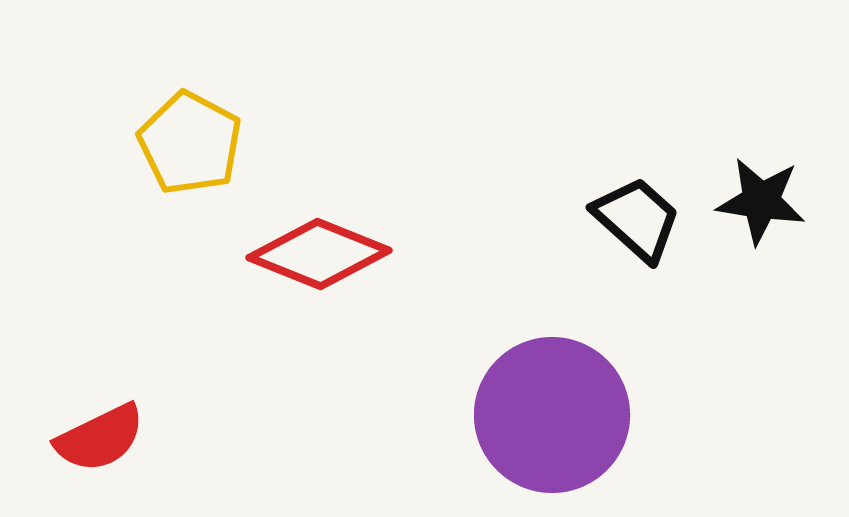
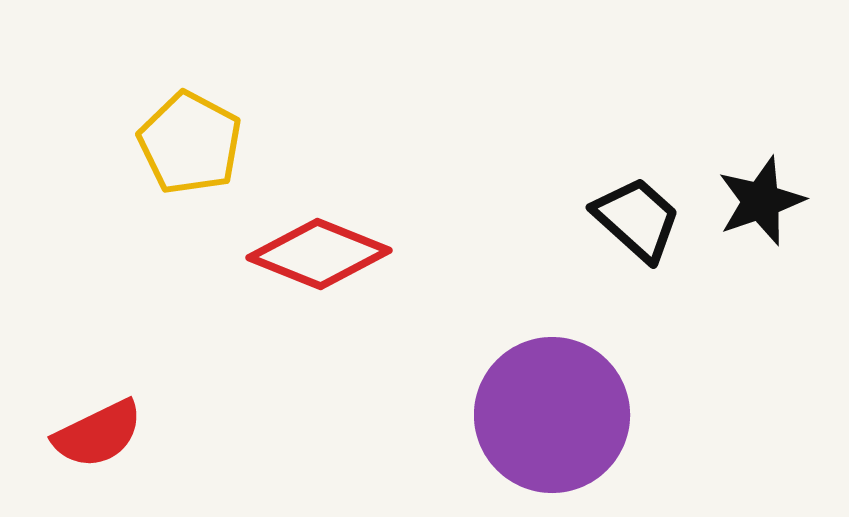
black star: rotated 28 degrees counterclockwise
red semicircle: moved 2 px left, 4 px up
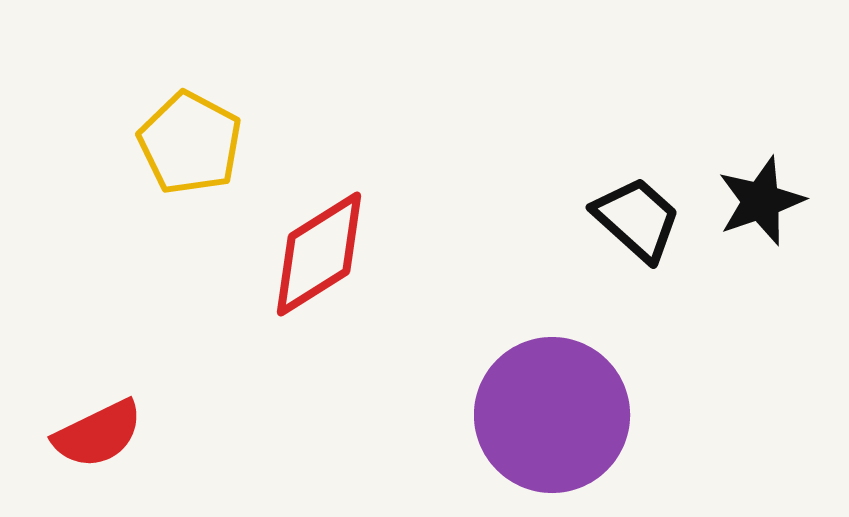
red diamond: rotated 54 degrees counterclockwise
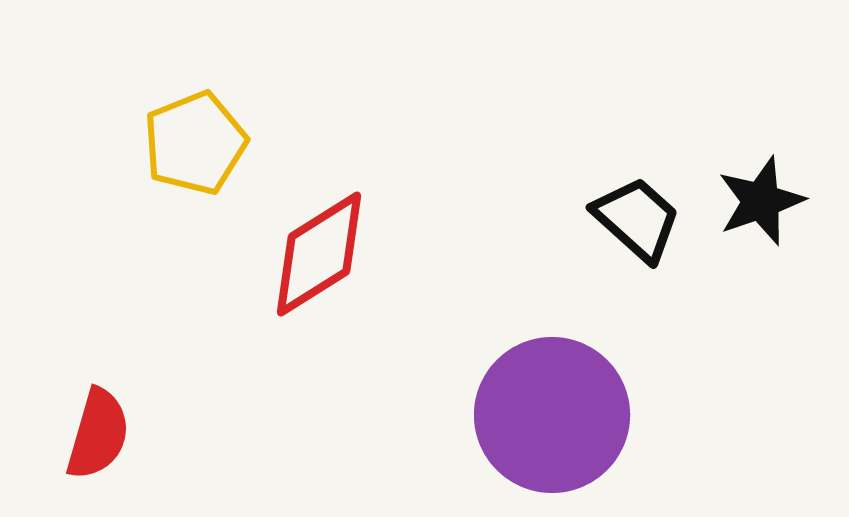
yellow pentagon: moved 5 px right; rotated 22 degrees clockwise
red semicircle: rotated 48 degrees counterclockwise
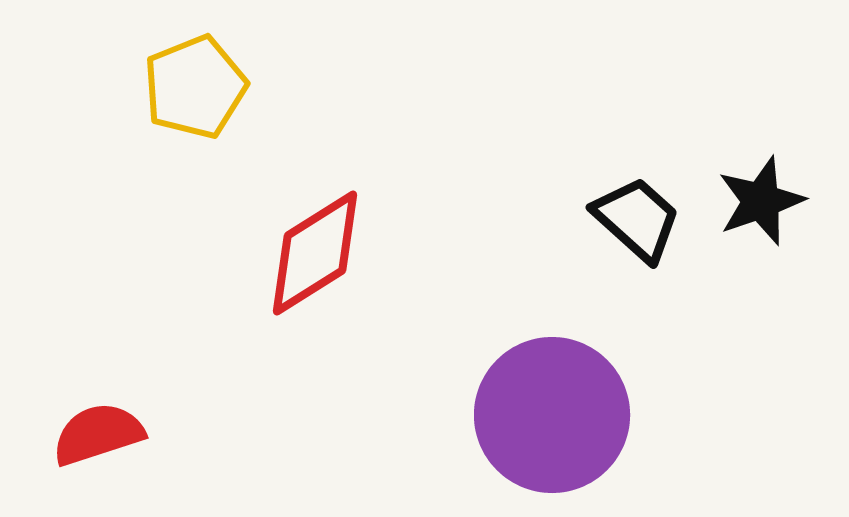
yellow pentagon: moved 56 px up
red diamond: moved 4 px left, 1 px up
red semicircle: rotated 124 degrees counterclockwise
